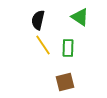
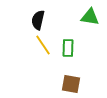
green triangle: moved 10 px right; rotated 24 degrees counterclockwise
brown square: moved 6 px right, 2 px down; rotated 24 degrees clockwise
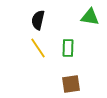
yellow line: moved 5 px left, 3 px down
brown square: rotated 18 degrees counterclockwise
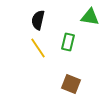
green rectangle: moved 6 px up; rotated 12 degrees clockwise
brown square: rotated 30 degrees clockwise
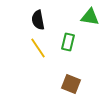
black semicircle: rotated 24 degrees counterclockwise
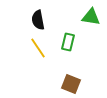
green triangle: moved 1 px right
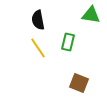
green triangle: moved 2 px up
brown square: moved 8 px right, 1 px up
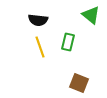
green triangle: rotated 30 degrees clockwise
black semicircle: rotated 72 degrees counterclockwise
yellow line: moved 2 px right, 1 px up; rotated 15 degrees clockwise
